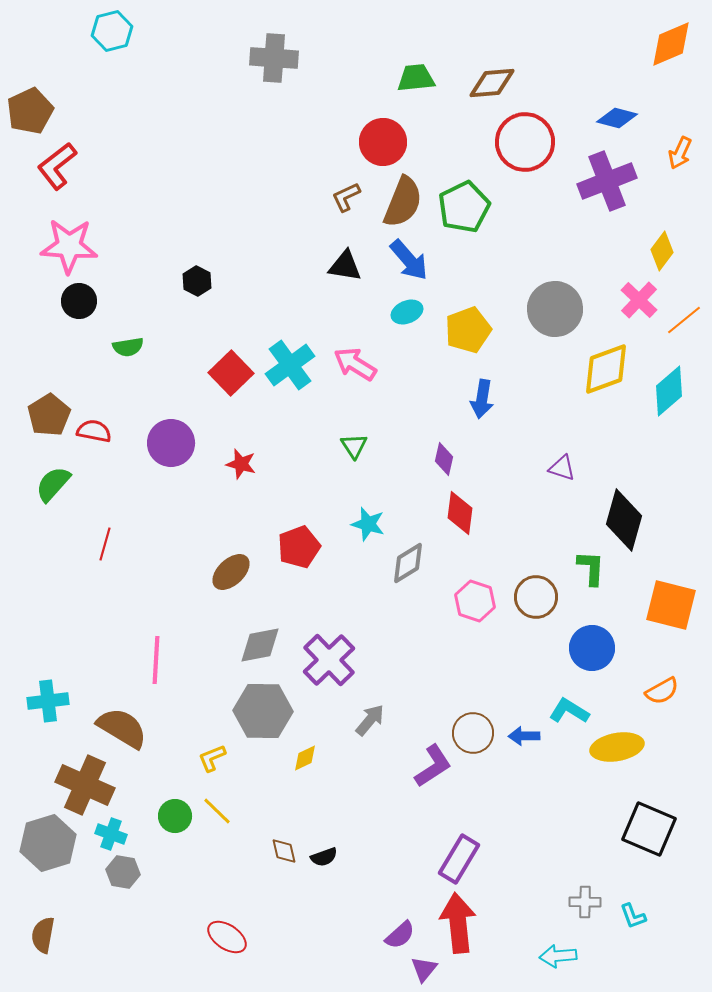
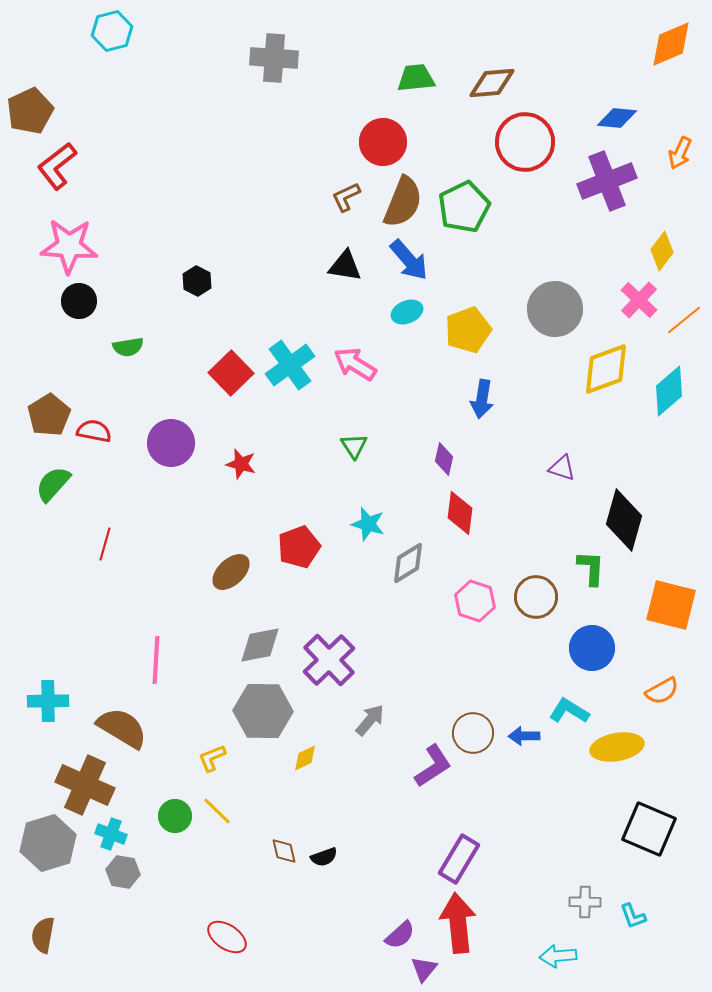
blue diamond at (617, 118): rotated 9 degrees counterclockwise
cyan cross at (48, 701): rotated 6 degrees clockwise
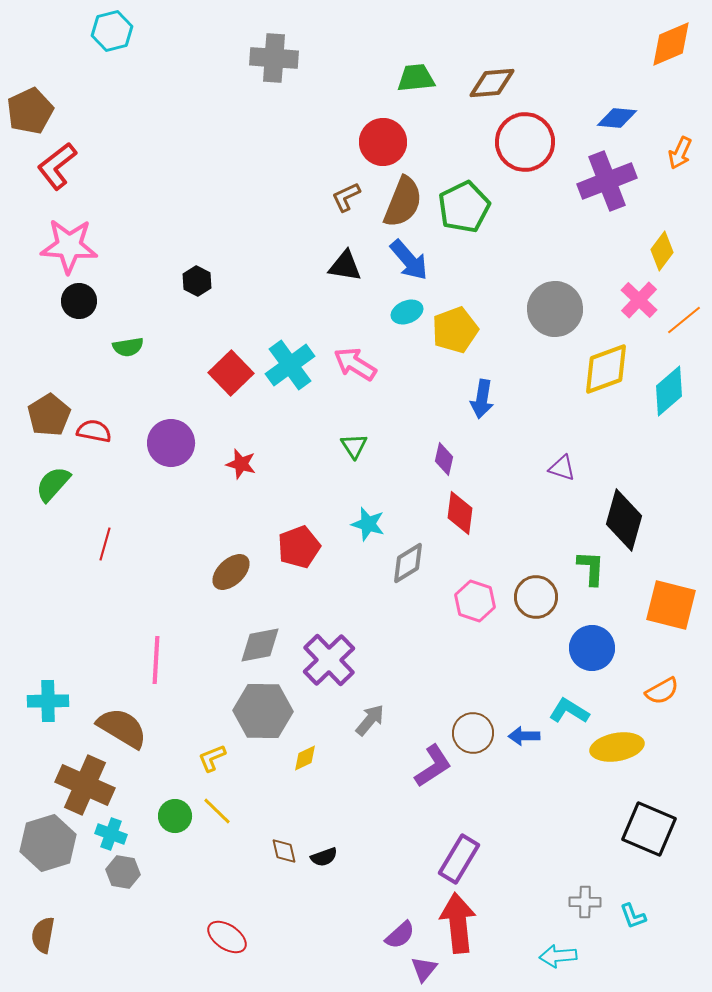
yellow pentagon at (468, 330): moved 13 px left
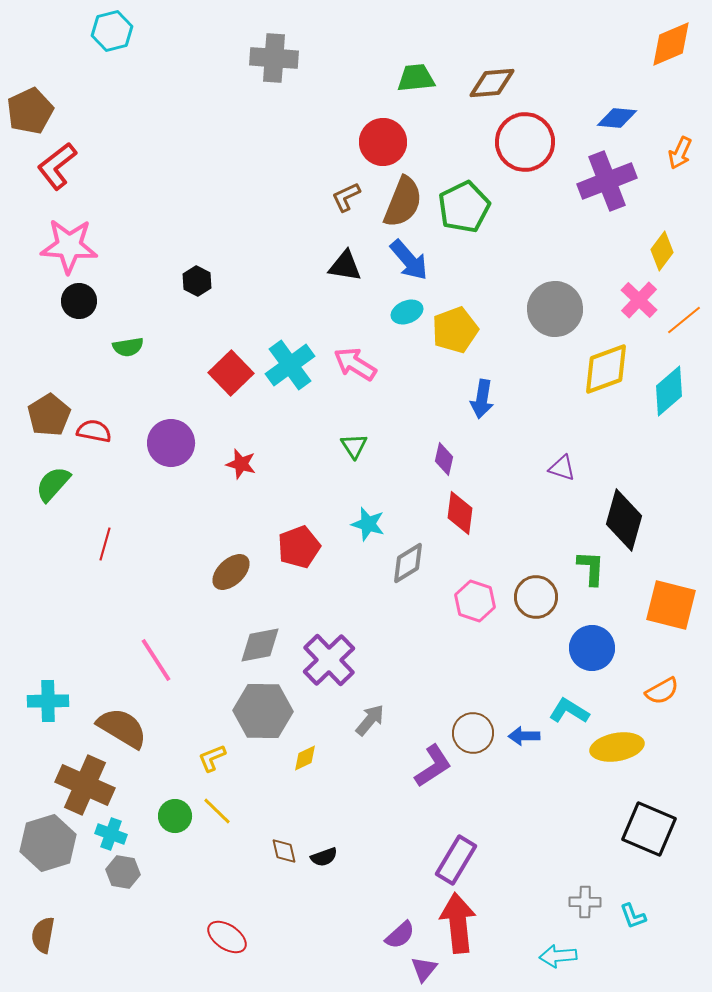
pink line at (156, 660): rotated 36 degrees counterclockwise
purple rectangle at (459, 859): moved 3 px left, 1 px down
